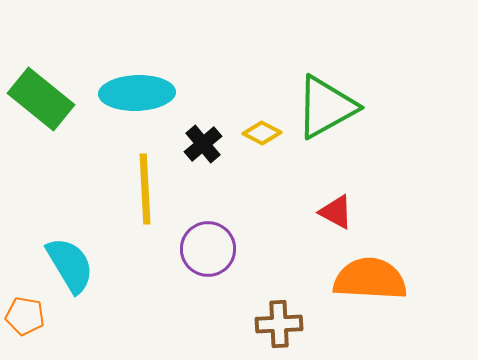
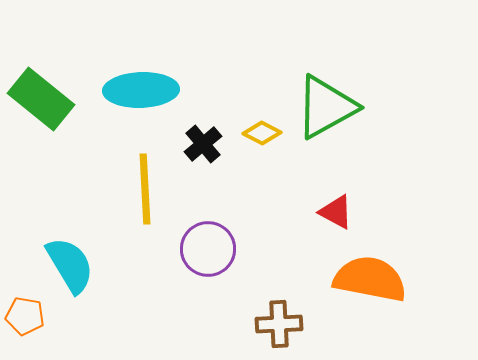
cyan ellipse: moved 4 px right, 3 px up
orange semicircle: rotated 8 degrees clockwise
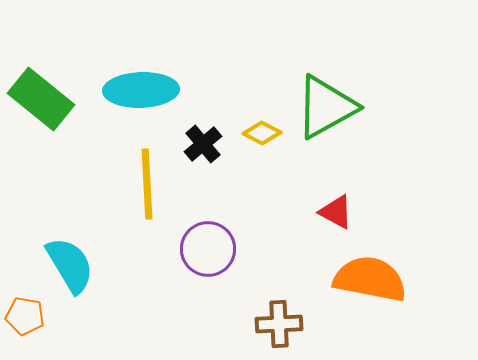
yellow line: moved 2 px right, 5 px up
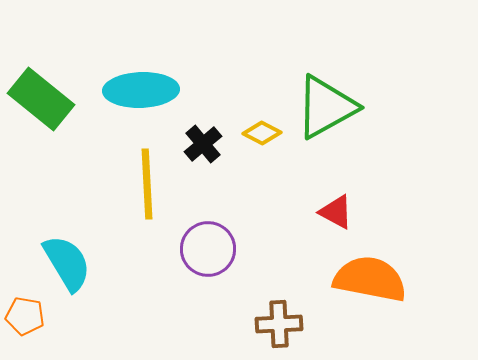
cyan semicircle: moved 3 px left, 2 px up
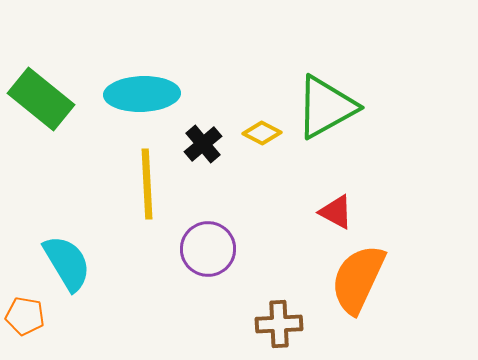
cyan ellipse: moved 1 px right, 4 px down
orange semicircle: moved 12 px left; rotated 76 degrees counterclockwise
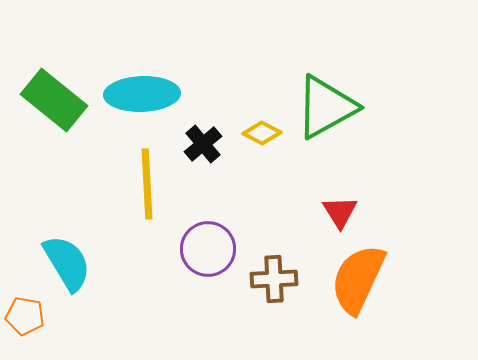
green rectangle: moved 13 px right, 1 px down
red triangle: moved 4 px right; rotated 30 degrees clockwise
brown cross: moved 5 px left, 45 px up
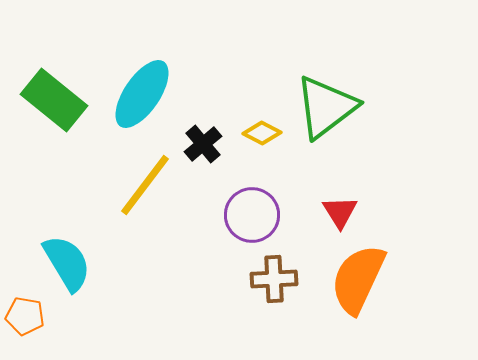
cyan ellipse: rotated 54 degrees counterclockwise
green triangle: rotated 8 degrees counterclockwise
yellow line: moved 2 px left, 1 px down; rotated 40 degrees clockwise
purple circle: moved 44 px right, 34 px up
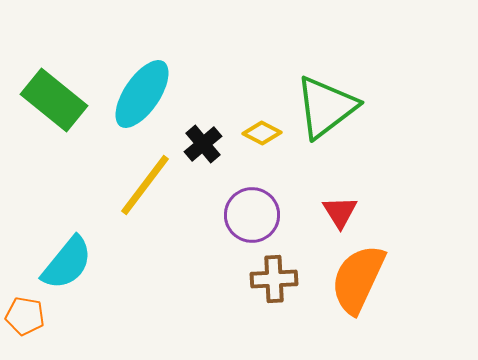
cyan semicircle: rotated 70 degrees clockwise
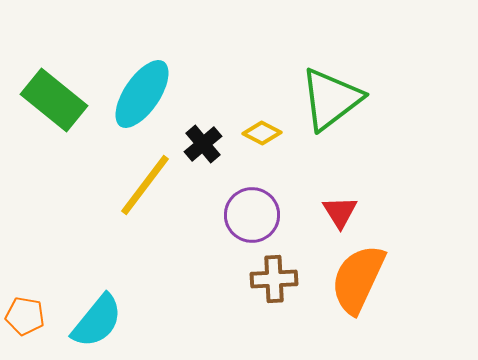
green triangle: moved 5 px right, 8 px up
cyan semicircle: moved 30 px right, 58 px down
